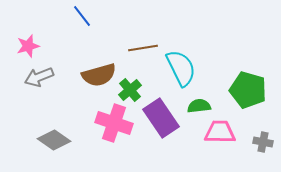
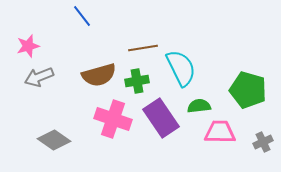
green cross: moved 7 px right, 9 px up; rotated 30 degrees clockwise
pink cross: moved 1 px left, 4 px up
gray cross: rotated 36 degrees counterclockwise
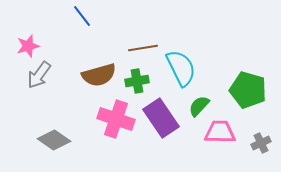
gray arrow: moved 2 px up; rotated 32 degrees counterclockwise
green semicircle: rotated 40 degrees counterclockwise
pink cross: moved 3 px right
gray cross: moved 2 px left, 1 px down
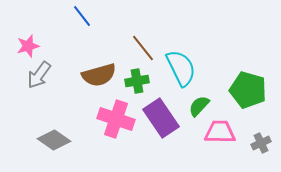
brown line: rotated 60 degrees clockwise
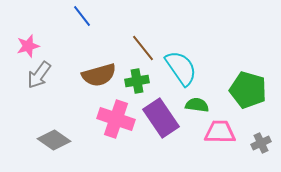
cyan semicircle: rotated 9 degrees counterclockwise
green semicircle: moved 2 px left, 1 px up; rotated 55 degrees clockwise
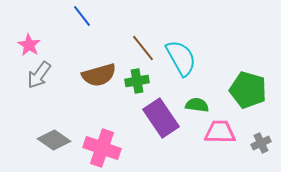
pink star: moved 1 px right, 1 px up; rotated 25 degrees counterclockwise
cyan semicircle: moved 10 px up; rotated 6 degrees clockwise
pink cross: moved 14 px left, 29 px down
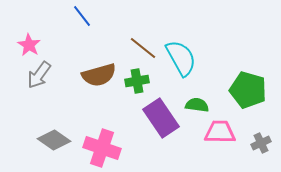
brown line: rotated 12 degrees counterclockwise
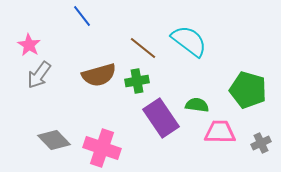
cyan semicircle: moved 8 px right, 17 px up; rotated 24 degrees counterclockwise
gray diamond: rotated 12 degrees clockwise
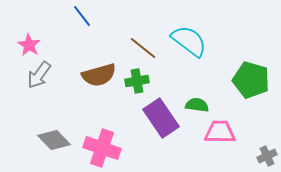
green pentagon: moved 3 px right, 10 px up
gray cross: moved 6 px right, 13 px down
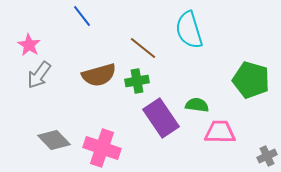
cyan semicircle: moved 11 px up; rotated 144 degrees counterclockwise
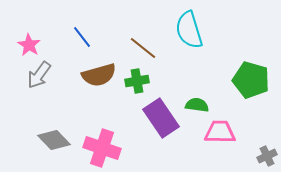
blue line: moved 21 px down
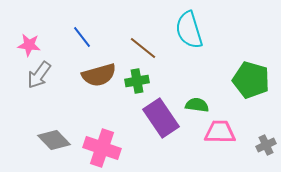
pink star: rotated 25 degrees counterclockwise
gray cross: moved 1 px left, 11 px up
